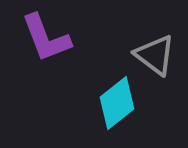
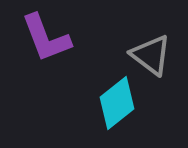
gray triangle: moved 4 px left
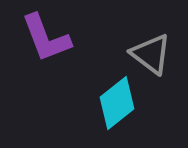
gray triangle: moved 1 px up
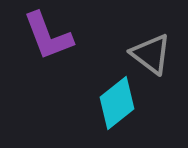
purple L-shape: moved 2 px right, 2 px up
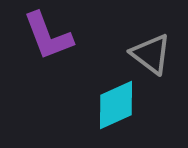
cyan diamond: moved 1 px left, 2 px down; rotated 14 degrees clockwise
